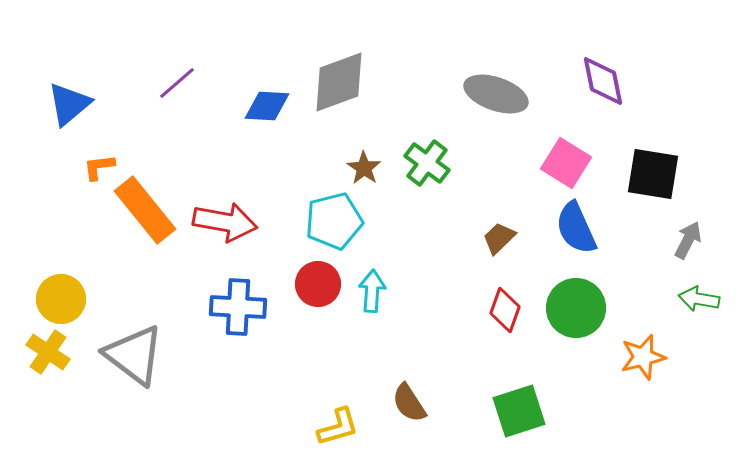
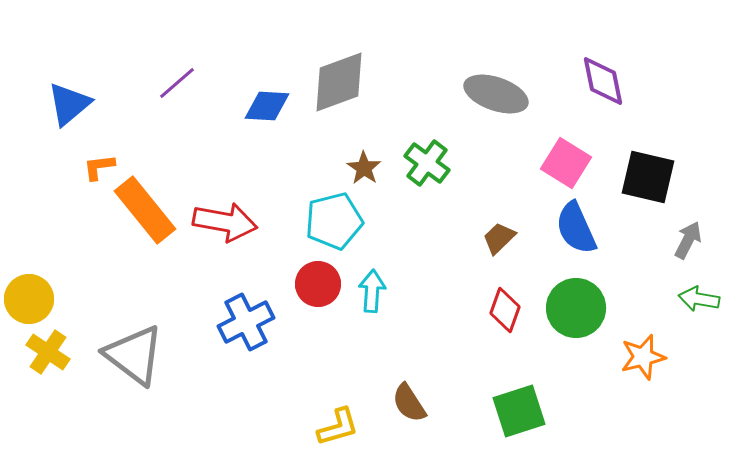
black square: moved 5 px left, 3 px down; rotated 4 degrees clockwise
yellow circle: moved 32 px left
blue cross: moved 8 px right, 15 px down; rotated 30 degrees counterclockwise
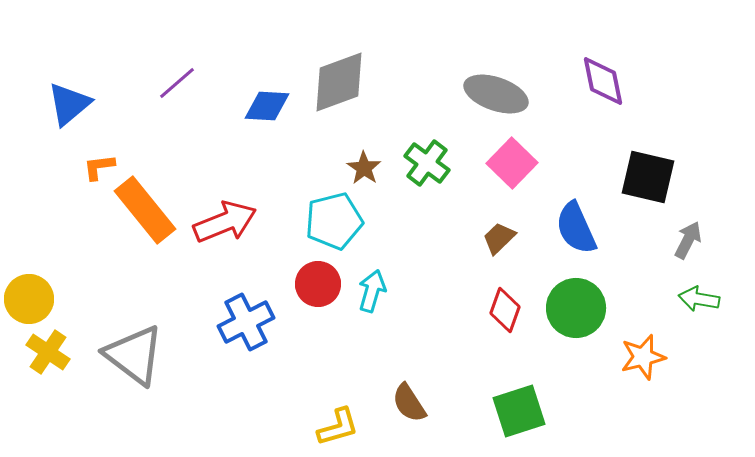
pink square: moved 54 px left; rotated 12 degrees clockwise
red arrow: rotated 32 degrees counterclockwise
cyan arrow: rotated 12 degrees clockwise
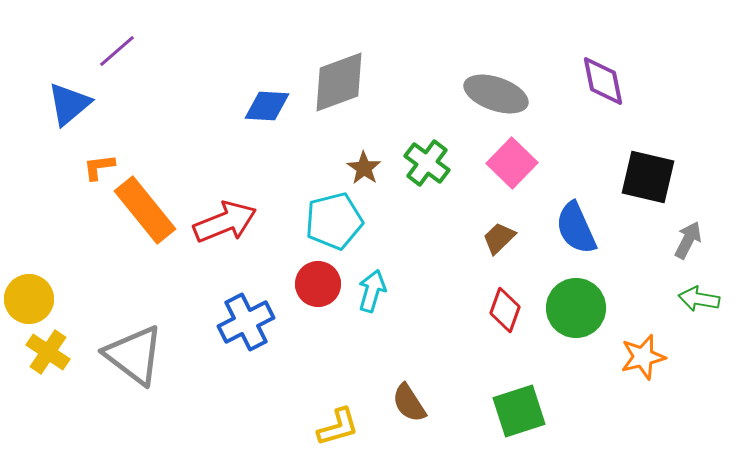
purple line: moved 60 px left, 32 px up
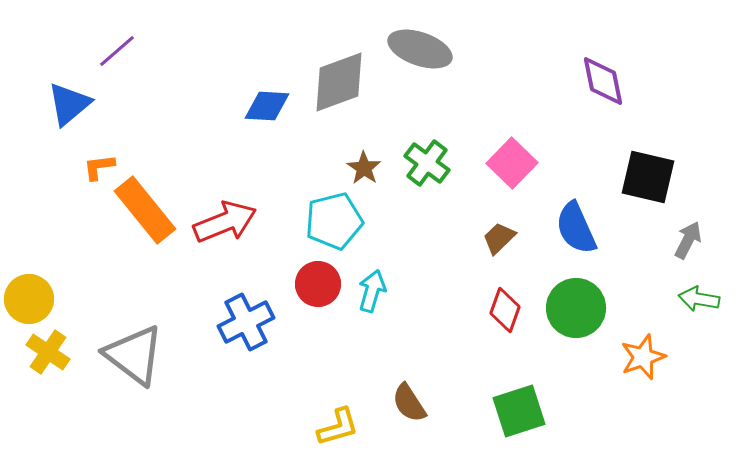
gray ellipse: moved 76 px left, 45 px up
orange star: rotated 6 degrees counterclockwise
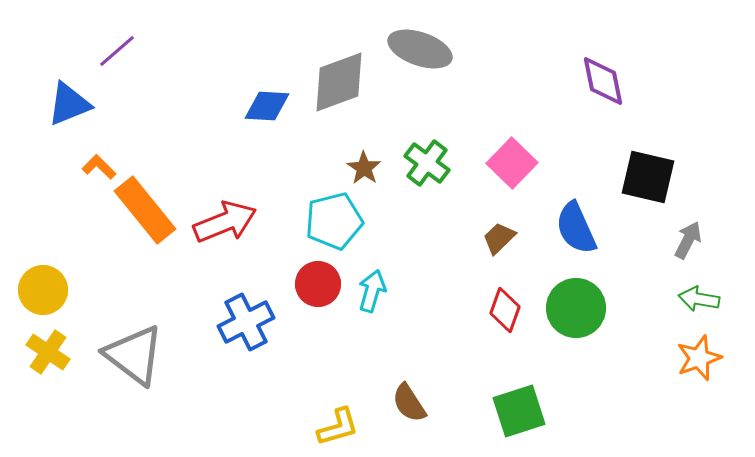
blue triangle: rotated 18 degrees clockwise
orange L-shape: rotated 52 degrees clockwise
yellow circle: moved 14 px right, 9 px up
orange star: moved 56 px right, 1 px down
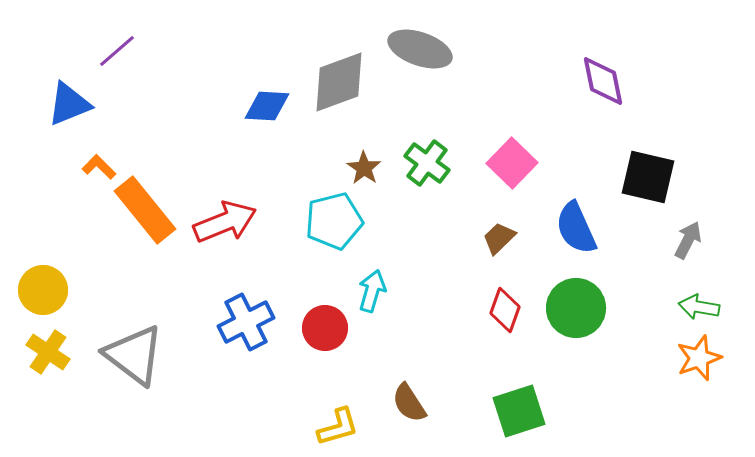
red circle: moved 7 px right, 44 px down
green arrow: moved 8 px down
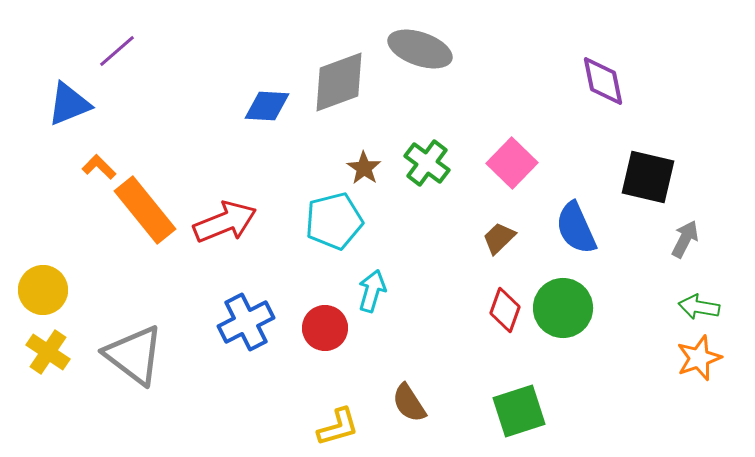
gray arrow: moved 3 px left, 1 px up
green circle: moved 13 px left
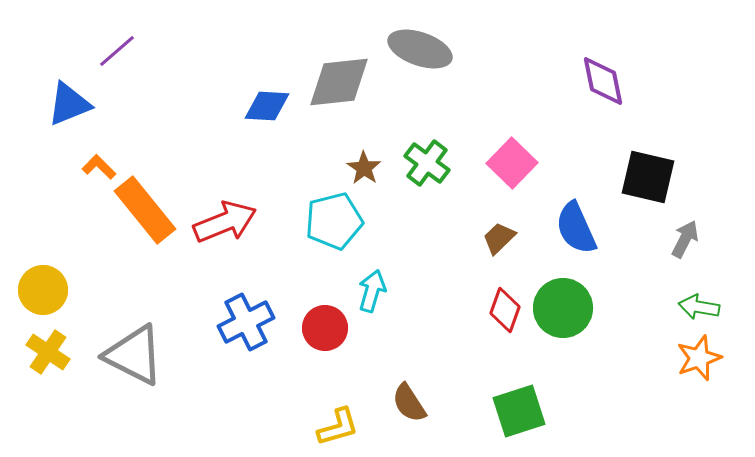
gray diamond: rotated 14 degrees clockwise
gray triangle: rotated 10 degrees counterclockwise
